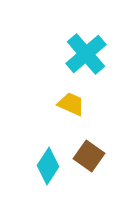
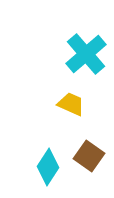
cyan diamond: moved 1 px down
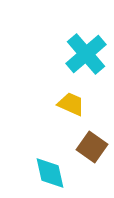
brown square: moved 3 px right, 9 px up
cyan diamond: moved 2 px right, 6 px down; rotated 45 degrees counterclockwise
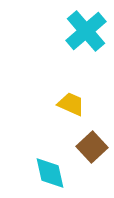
cyan cross: moved 23 px up
brown square: rotated 12 degrees clockwise
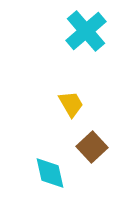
yellow trapezoid: rotated 36 degrees clockwise
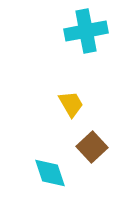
cyan cross: rotated 30 degrees clockwise
cyan diamond: rotated 6 degrees counterclockwise
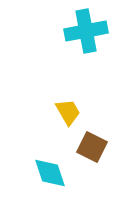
yellow trapezoid: moved 3 px left, 8 px down
brown square: rotated 20 degrees counterclockwise
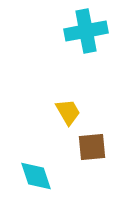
brown square: rotated 32 degrees counterclockwise
cyan diamond: moved 14 px left, 3 px down
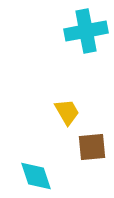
yellow trapezoid: moved 1 px left
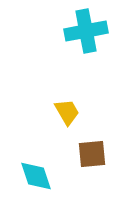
brown square: moved 7 px down
